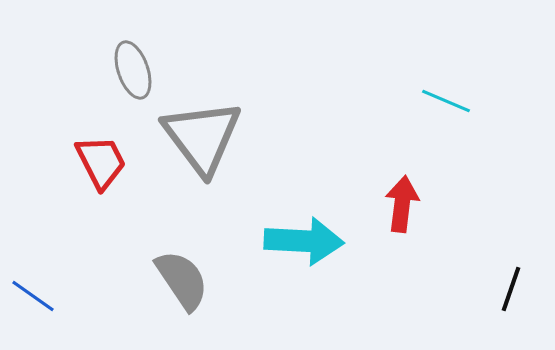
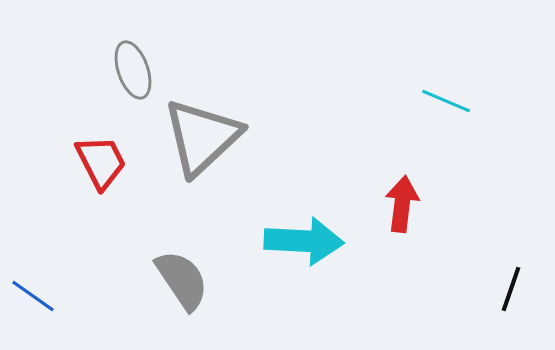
gray triangle: rotated 24 degrees clockwise
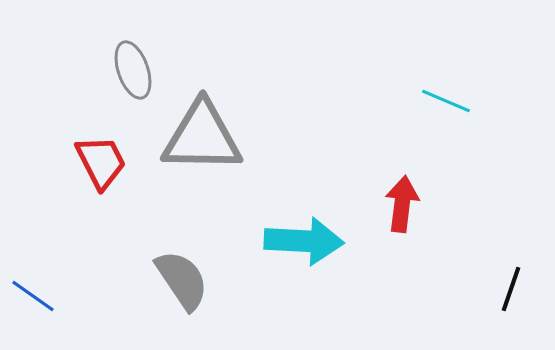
gray triangle: rotated 44 degrees clockwise
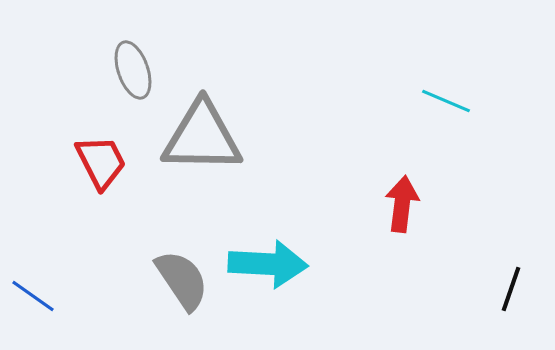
cyan arrow: moved 36 px left, 23 px down
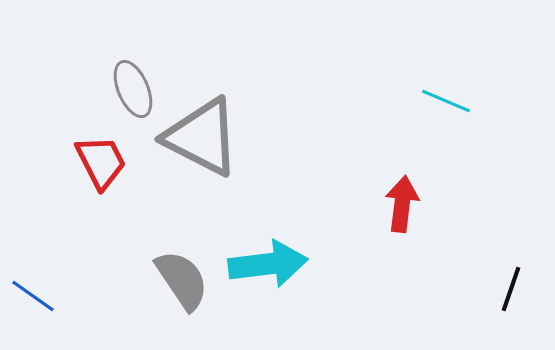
gray ellipse: moved 19 px down; rotated 4 degrees counterclockwise
gray triangle: rotated 26 degrees clockwise
cyan arrow: rotated 10 degrees counterclockwise
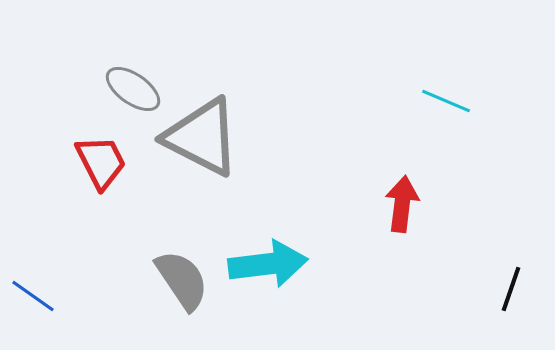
gray ellipse: rotated 32 degrees counterclockwise
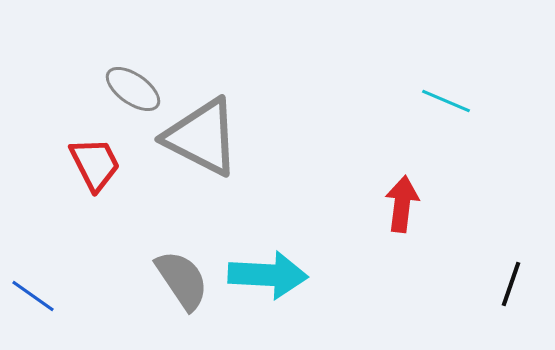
red trapezoid: moved 6 px left, 2 px down
cyan arrow: moved 11 px down; rotated 10 degrees clockwise
black line: moved 5 px up
